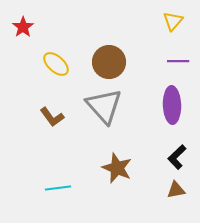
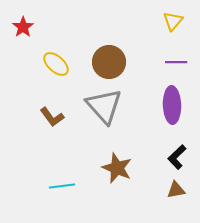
purple line: moved 2 px left, 1 px down
cyan line: moved 4 px right, 2 px up
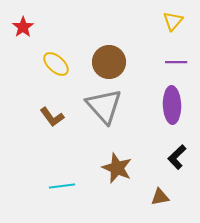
brown triangle: moved 16 px left, 7 px down
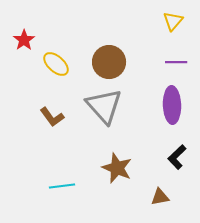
red star: moved 1 px right, 13 px down
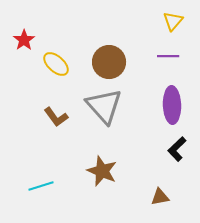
purple line: moved 8 px left, 6 px up
brown L-shape: moved 4 px right
black L-shape: moved 8 px up
brown star: moved 15 px left, 3 px down
cyan line: moved 21 px left; rotated 10 degrees counterclockwise
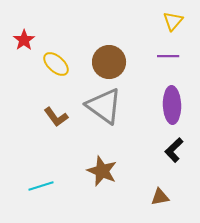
gray triangle: rotated 12 degrees counterclockwise
black L-shape: moved 3 px left, 1 px down
